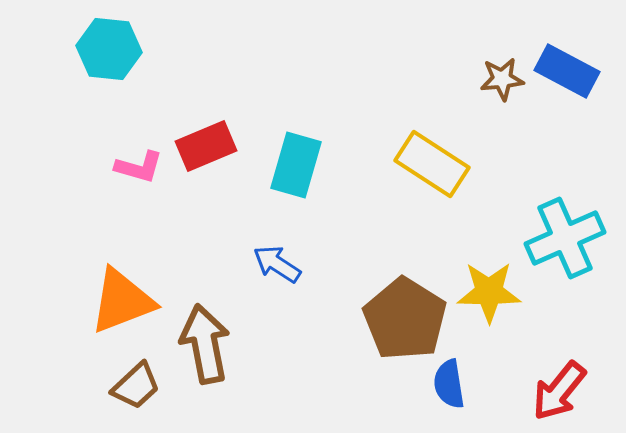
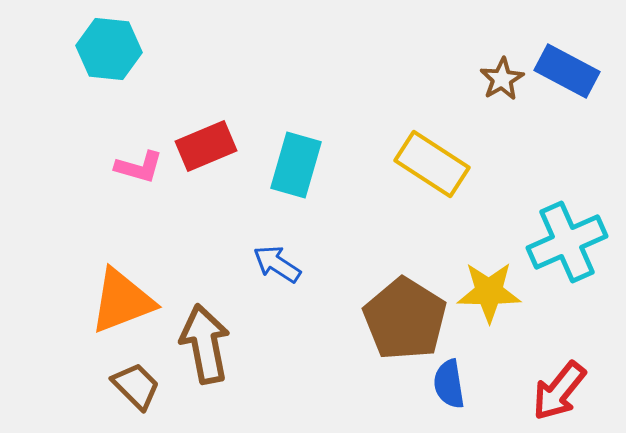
brown star: rotated 24 degrees counterclockwise
cyan cross: moved 2 px right, 4 px down
brown trapezoid: rotated 92 degrees counterclockwise
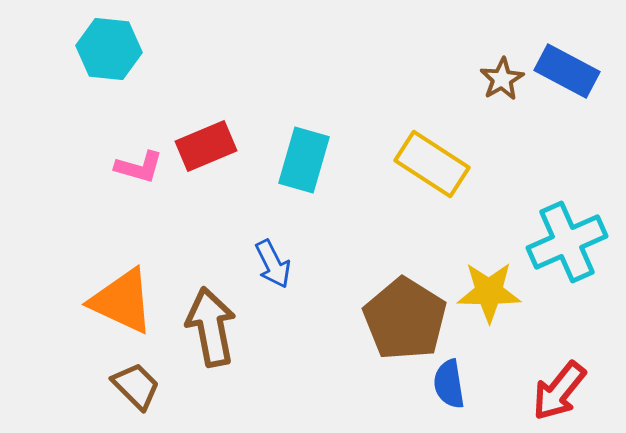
cyan rectangle: moved 8 px right, 5 px up
blue arrow: moved 4 px left; rotated 150 degrees counterclockwise
orange triangle: rotated 46 degrees clockwise
brown arrow: moved 6 px right, 17 px up
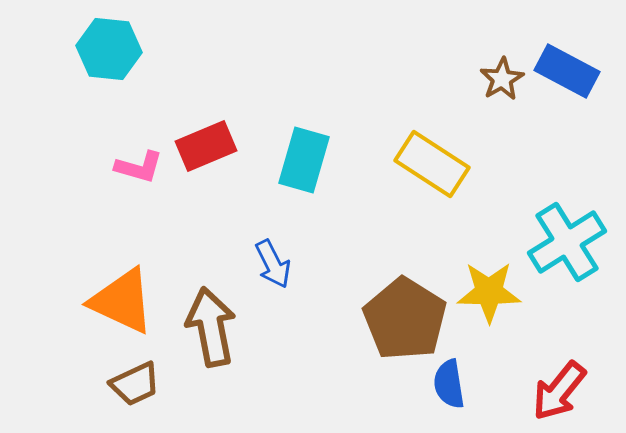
cyan cross: rotated 8 degrees counterclockwise
brown trapezoid: moved 1 px left, 2 px up; rotated 110 degrees clockwise
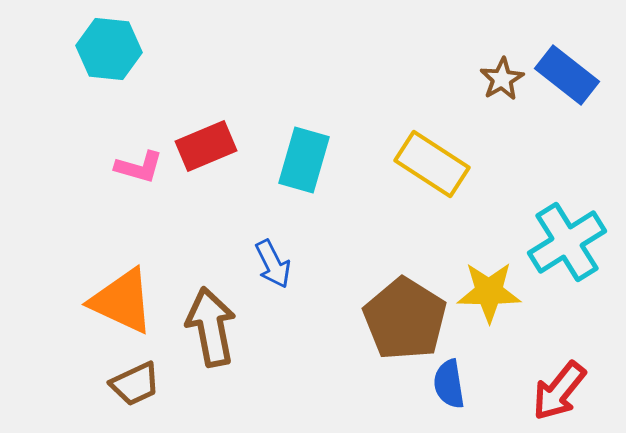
blue rectangle: moved 4 px down; rotated 10 degrees clockwise
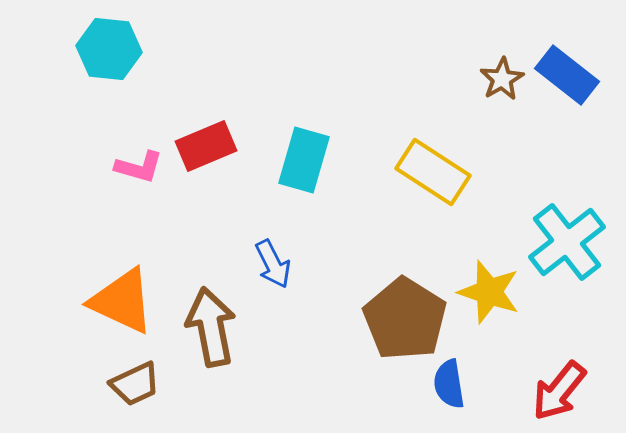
yellow rectangle: moved 1 px right, 8 px down
cyan cross: rotated 6 degrees counterclockwise
yellow star: rotated 18 degrees clockwise
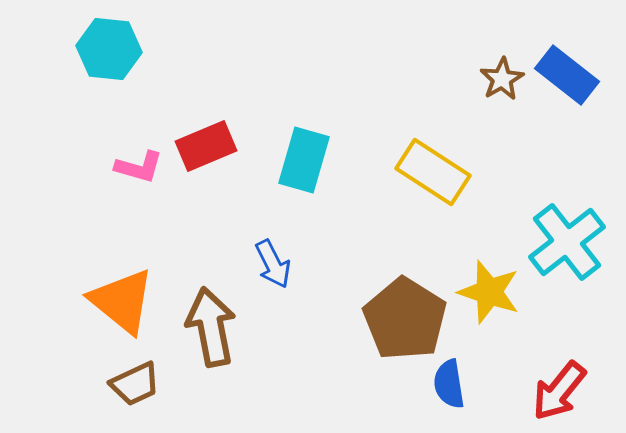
orange triangle: rotated 14 degrees clockwise
